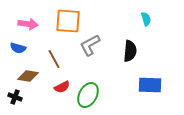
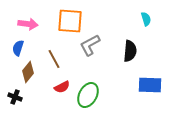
orange square: moved 2 px right
blue semicircle: rotated 91 degrees clockwise
brown diamond: moved 4 px up; rotated 60 degrees counterclockwise
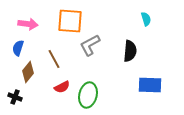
green ellipse: rotated 15 degrees counterclockwise
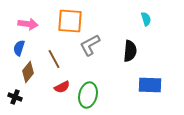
blue semicircle: moved 1 px right
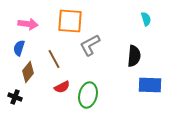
black semicircle: moved 4 px right, 5 px down
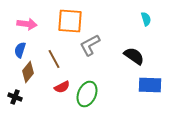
pink arrow: moved 1 px left
blue semicircle: moved 1 px right, 2 px down
black semicircle: rotated 60 degrees counterclockwise
green ellipse: moved 1 px left, 1 px up; rotated 10 degrees clockwise
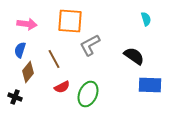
green ellipse: moved 1 px right
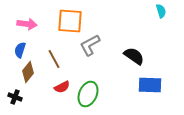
cyan semicircle: moved 15 px right, 8 px up
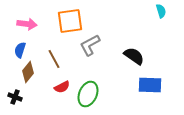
orange square: rotated 12 degrees counterclockwise
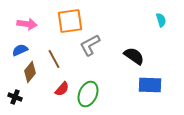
cyan semicircle: moved 9 px down
blue semicircle: rotated 49 degrees clockwise
brown diamond: moved 2 px right
red semicircle: moved 2 px down; rotated 21 degrees counterclockwise
